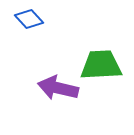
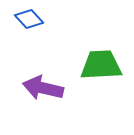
purple arrow: moved 15 px left
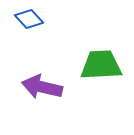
purple arrow: moved 1 px left, 1 px up
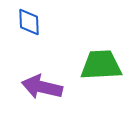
blue diamond: moved 3 px down; rotated 40 degrees clockwise
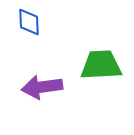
purple arrow: rotated 21 degrees counterclockwise
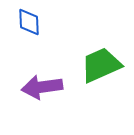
green trapezoid: rotated 21 degrees counterclockwise
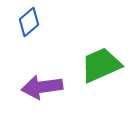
blue diamond: rotated 52 degrees clockwise
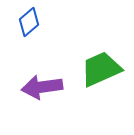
green trapezoid: moved 4 px down
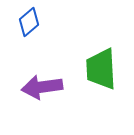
green trapezoid: rotated 69 degrees counterclockwise
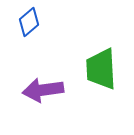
purple arrow: moved 1 px right, 3 px down
